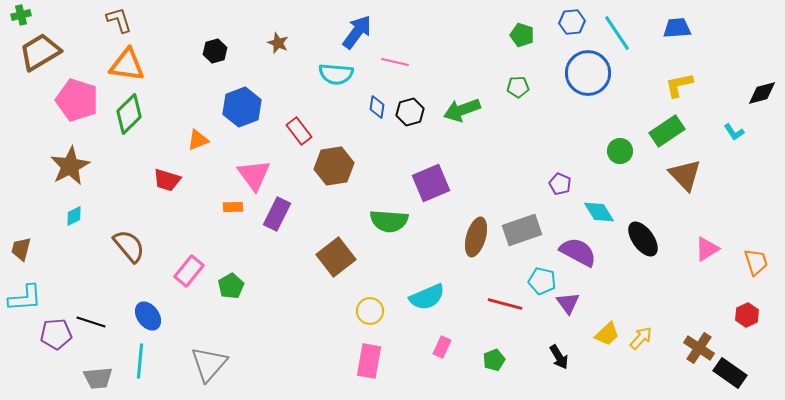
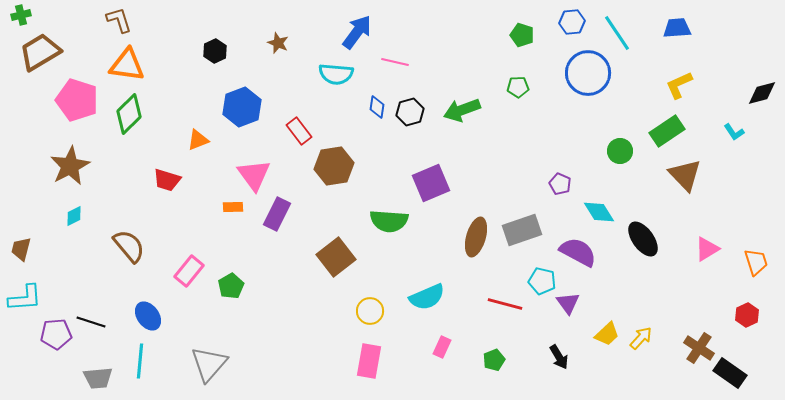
black hexagon at (215, 51): rotated 10 degrees counterclockwise
yellow L-shape at (679, 85): rotated 12 degrees counterclockwise
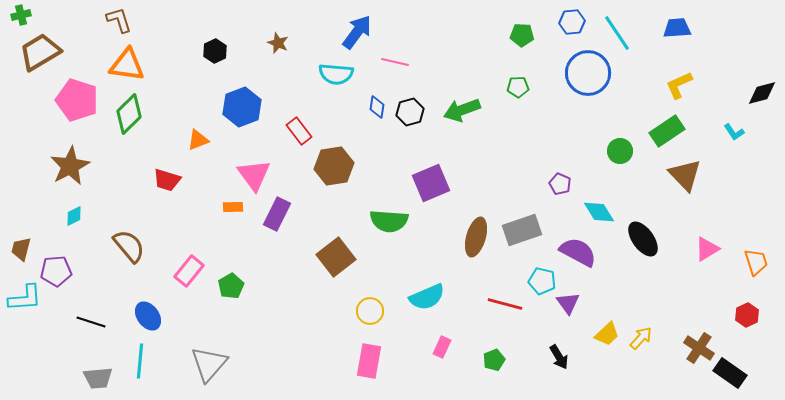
green pentagon at (522, 35): rotated 15 degrees counterclockwise
purple pentagon at (56, 334): moved 63 px up
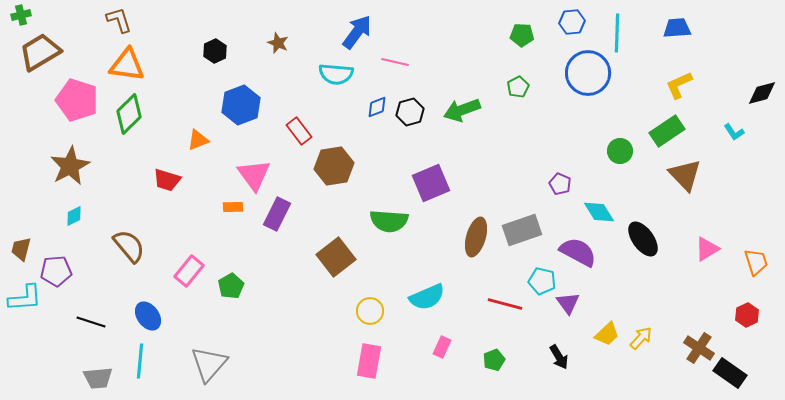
cyan line at (617, 33): rotated 36 degrees clockwise
green pentagon at (518, 87): rotated 25 degrees counterclockwise
blue hexagon at (242, 107): moved 1 px left, 2 px up
blue diamond at (377, 107): rotated 60 degrees clockwise
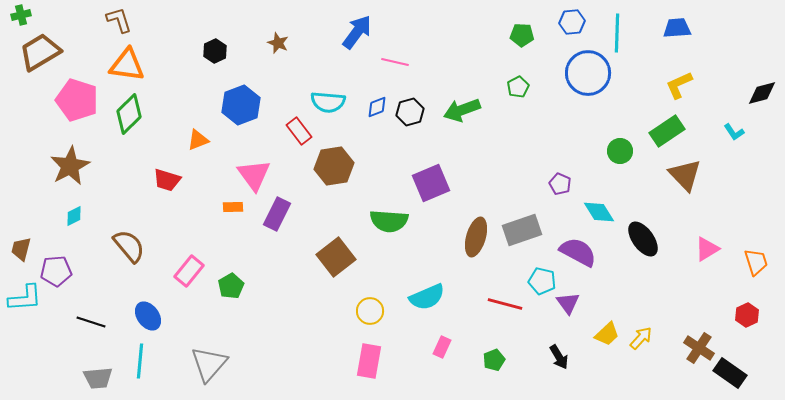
cyan semicircle at (336, 74): moved 8 px left, 28 px down
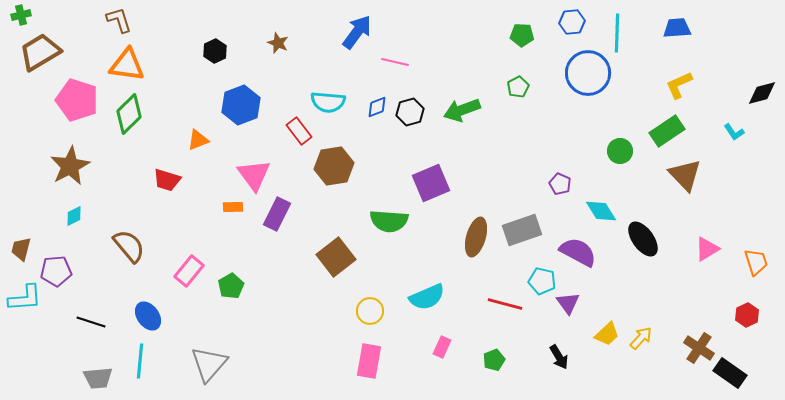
cyan diamond at (599, 212): moved 2 px right, 1 px up
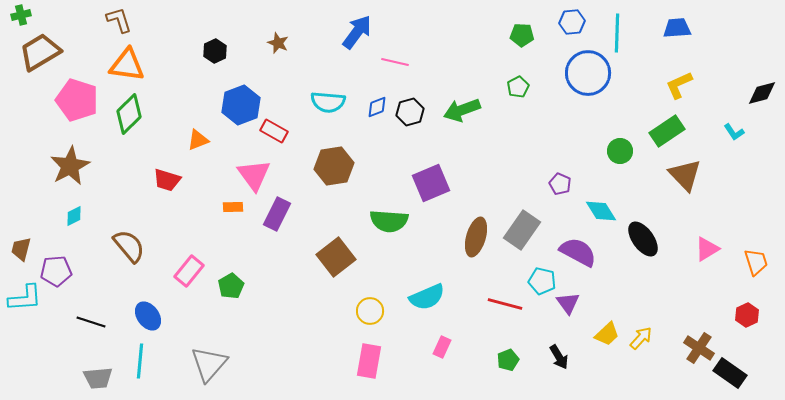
red rectangle at (299, 131): moved 25 px left; rotated 24 degrees counterclockwise
gray rectangle at (522, 230): rotated 36 degrees counterclockwise
green pentagon at (494, 360): moved 14 px right
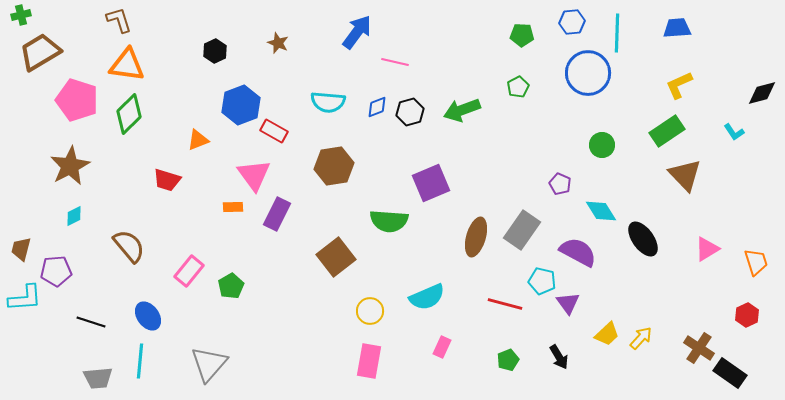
green circle at (620, 151): moved 18 px left, 6 px up
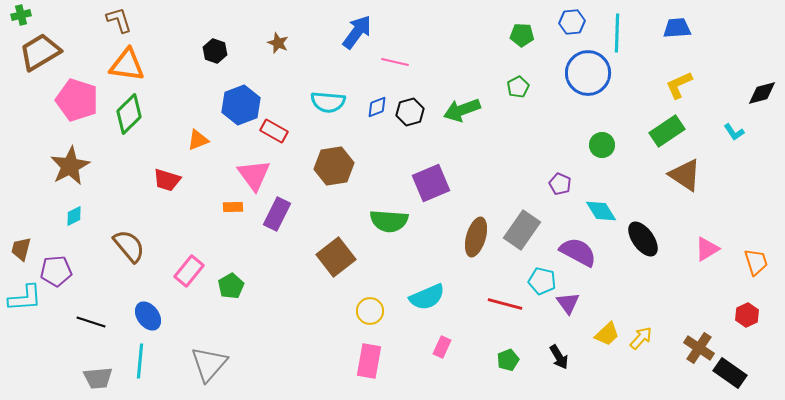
black hexagon at (215, 51): rotated 15 degrees counterclockwise
brown triangle at (685, 175): rotated 12 degrees counterclockwise
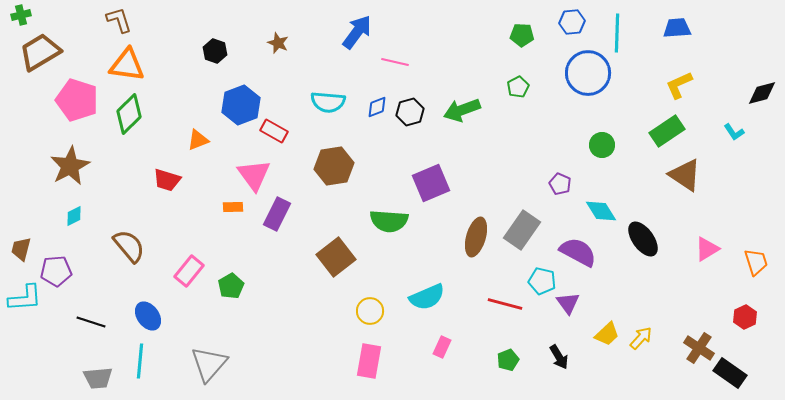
red hexagon at (747, 315): moved 2 px left, 2 px down
